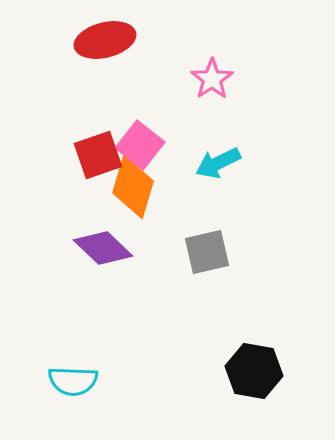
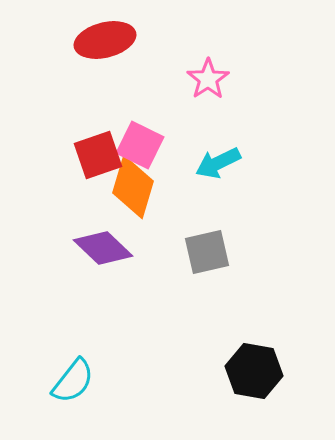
pink star: moved 4 px left
pink square: rotated 12 degrees counterclockwise
cyan semicircle: rotated 54 degrees counterclockwise
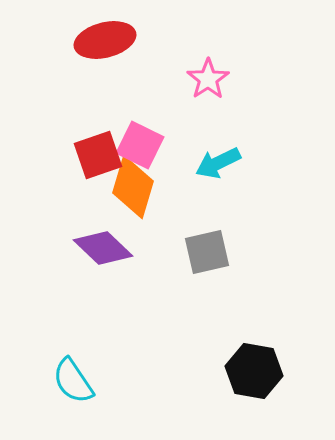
cyan semicircle: rotated 108 degrees clockwise
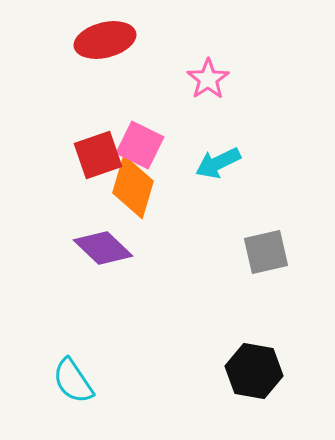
gray square: moved 59 px right
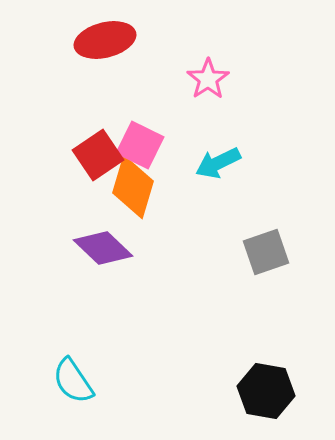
red square: rotated 15 degrees counterclockwise
gray square: rotated 6 degrees counterclockwise
black hexagon: moved 12 px right, 20 px down
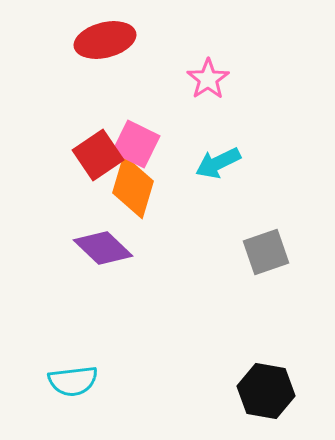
pink square: moved 4 px left, 1 px up
cyan semicircle: rotated 63 degrees counterclockwise
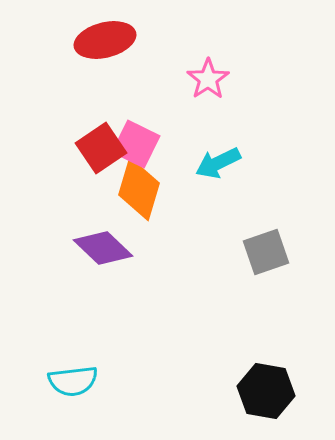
red square: moved 3 px right, 7 px up
orange diamond: moved 6 px right, 2 px down
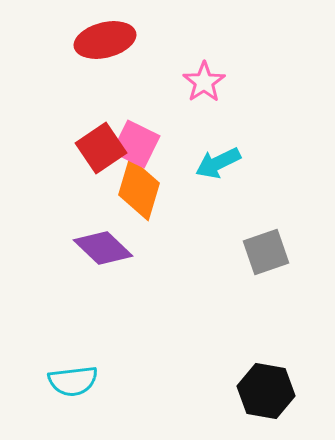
pink star: moved 4 px left, 3 px down
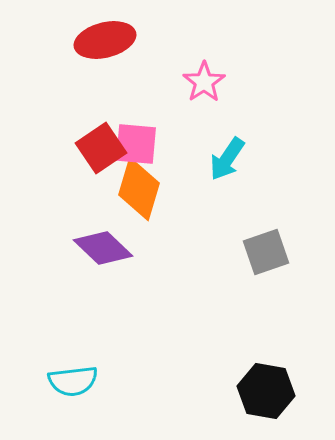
pink square: rotated 21 degrees counterclockwise
cyan arrow: moved 9 px right, 4 px up; rotated 30 degrees counterclockwise
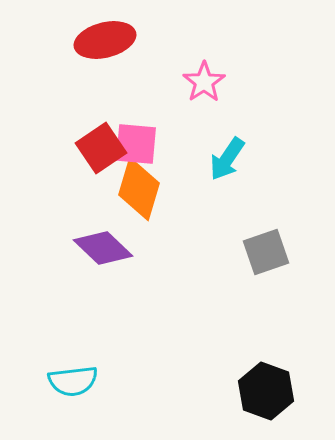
black hexagon: rotated 10 degrees clockwise
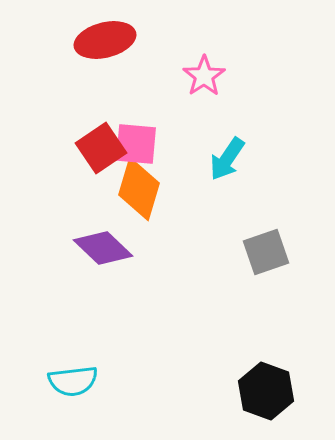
pink star: moved 6 px up
